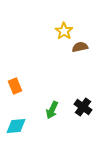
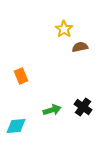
yellow star: moved 2 px up
orange rectangle: moved 6 px right, 10 px up
green arrow: rotated 132 degrees counterclockwise
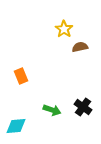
green arrow: rotated 36 degrees clockwise
